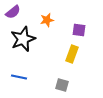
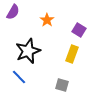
purple semicircle: rotated 21 degrees counterclockwise
orange star: rotated 24 degrees counterclockwise
purple square: rotated 24 degrees clockwise
black star: moved 5 px right, 12 px down
blue line: rotated 35 degrees clockwise
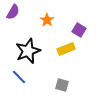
yellow rectangle: moved 6 px left, 5 px up; rotated 48 degrees clockwise
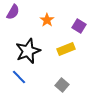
purple square: moved 4 px up
gray square: rotated 24 degrees clockwise
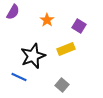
black star: moved 5 px right, 5 px down
blue line: rotated 21 degrees counterclockwise
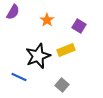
yellow rectangle: moved 1 px down
black star: moved 5 px right
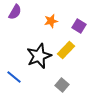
purple semicircle: moved 2 px right
orange star: moved 4 px right, 1 px down; rotated 24 degrees clockwise
yellow rectangle: rotated 24 degrees counterclockwise
black star: moved 1 px right
blue line: moved 5 px left; rotated 14 degrees clockwise
